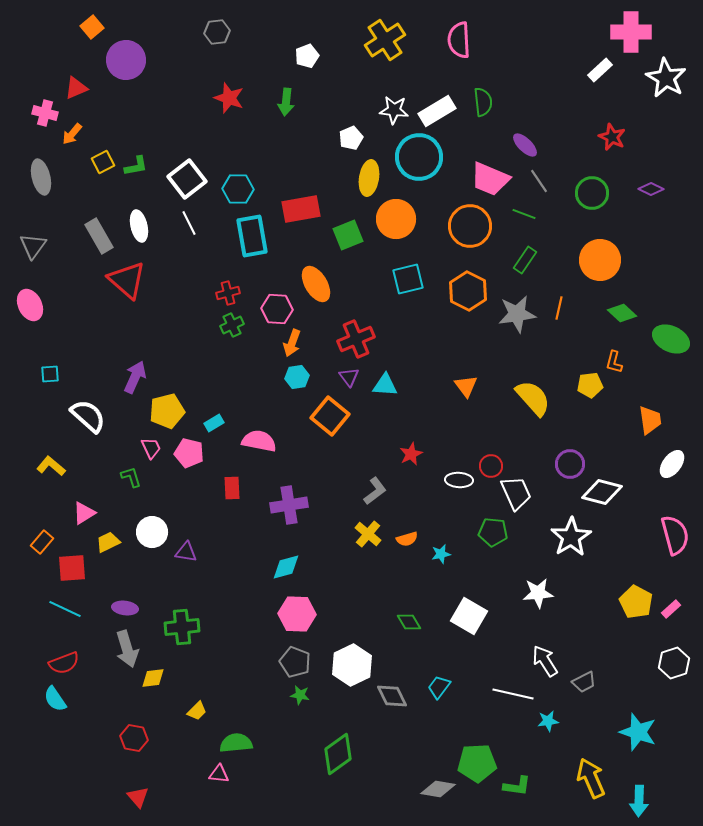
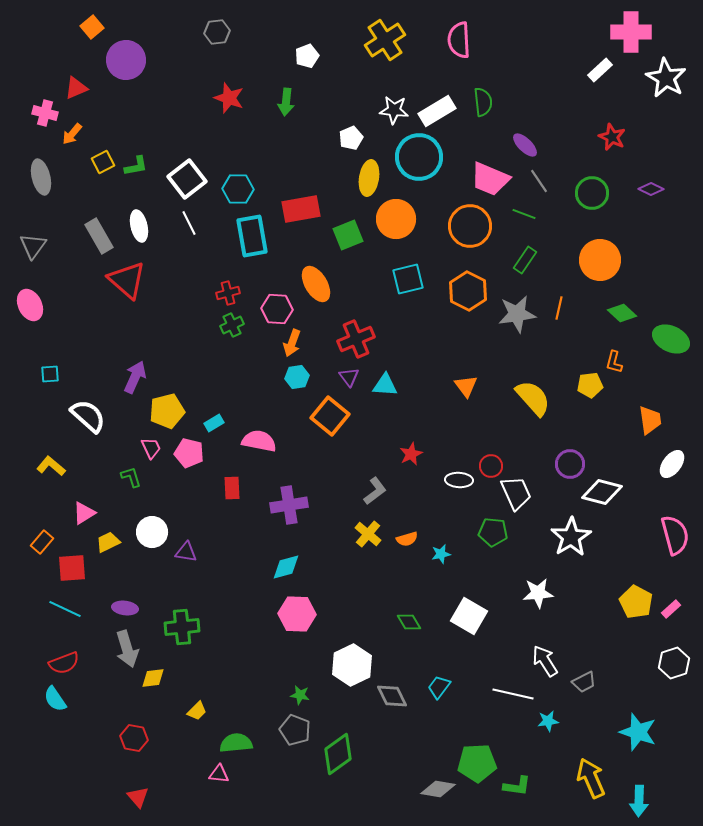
gray pentagon at (295, 662): moved 68 px down
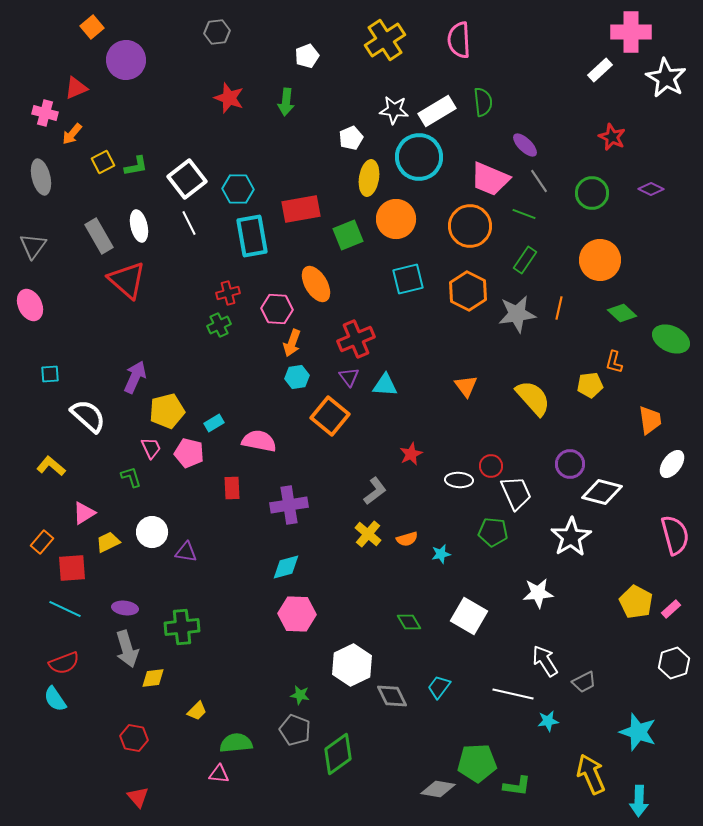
green cross at (232, 325): moved 13 px left
yellow arrow at (591, 778): moved 4 px up
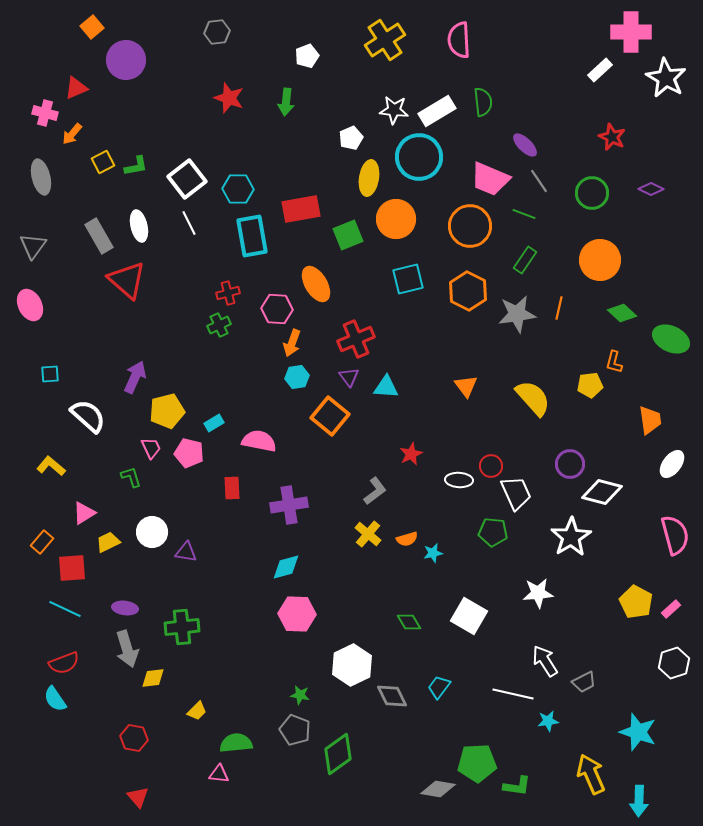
cyan triangle at (385, 385): moved 1 px right, 2 px down
cyan star at (441, 554): moved 8 px left, 1 px up
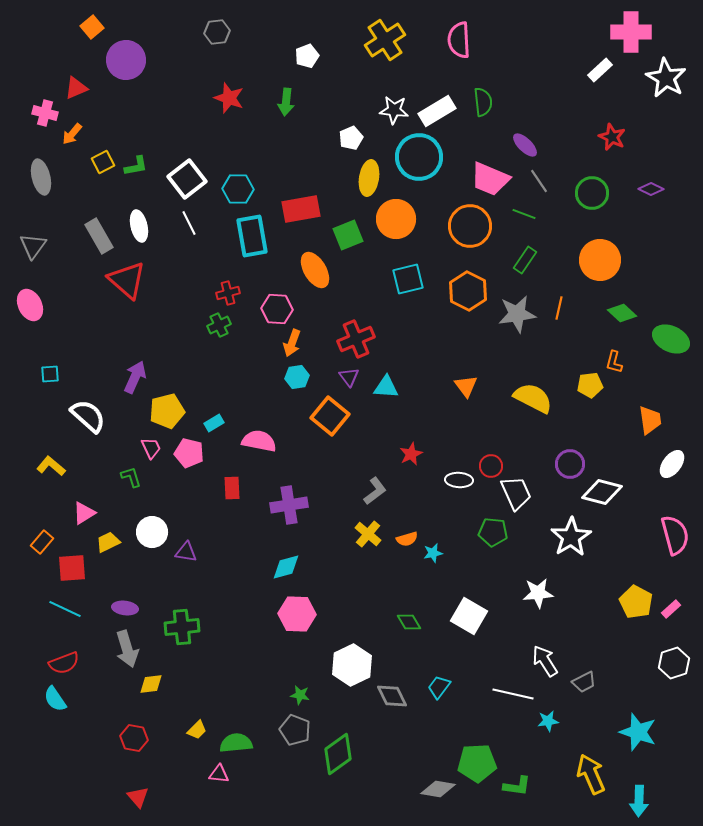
orange ellipse at (316, 284): moved 1 px left, 14 px up
yellow semicircle at (533, 398): rotated 21 degrees counterclockwise
yellow diamond at (153, 678): moved 2 px left, 6 px down
yellow trapezoid at (197, 711): moved 19 px down
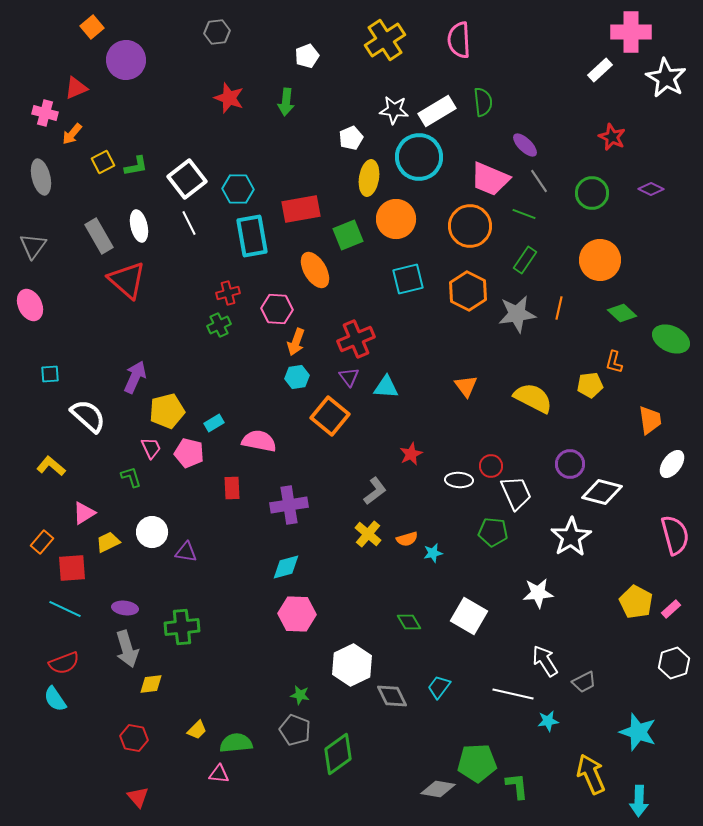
orange arrow at (292, 343): moved 4 px right, 1 px up
green L-shape at (517, 786): rotated 104 degrees counterclockwise
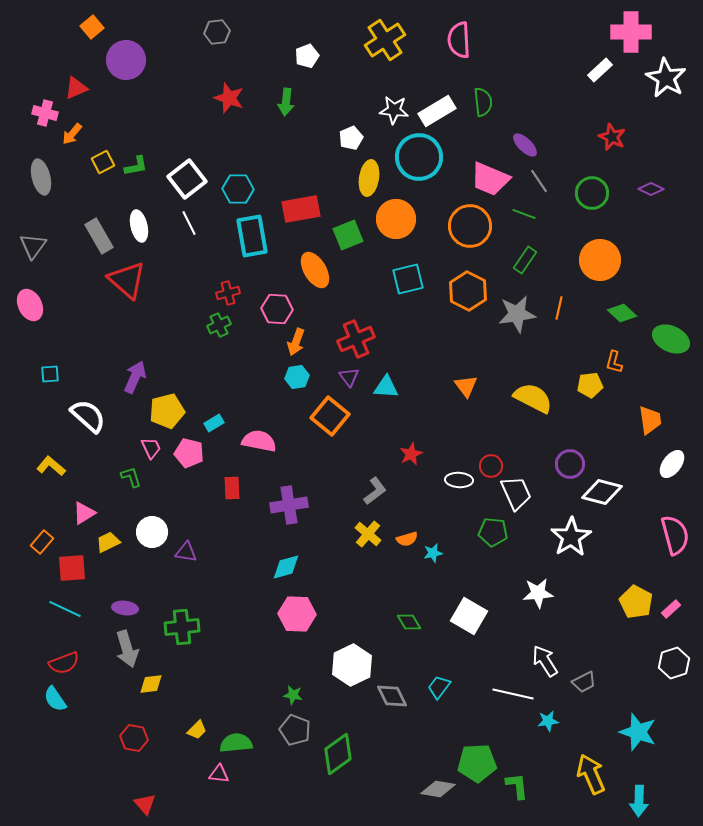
green star at (300, 695): moved 7 px left
red triangle at (138, 797): moved 7 px right, 7 px down
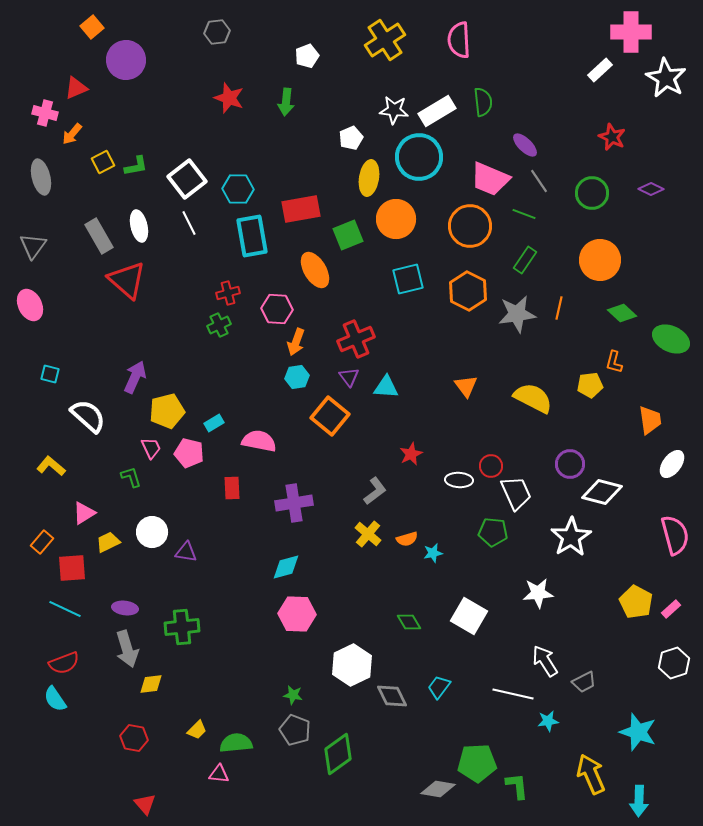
cyan square at (50, 374): rotated 18 degrees clockwise
purple cross at (289, 505): moved 5 px right, 2 px up
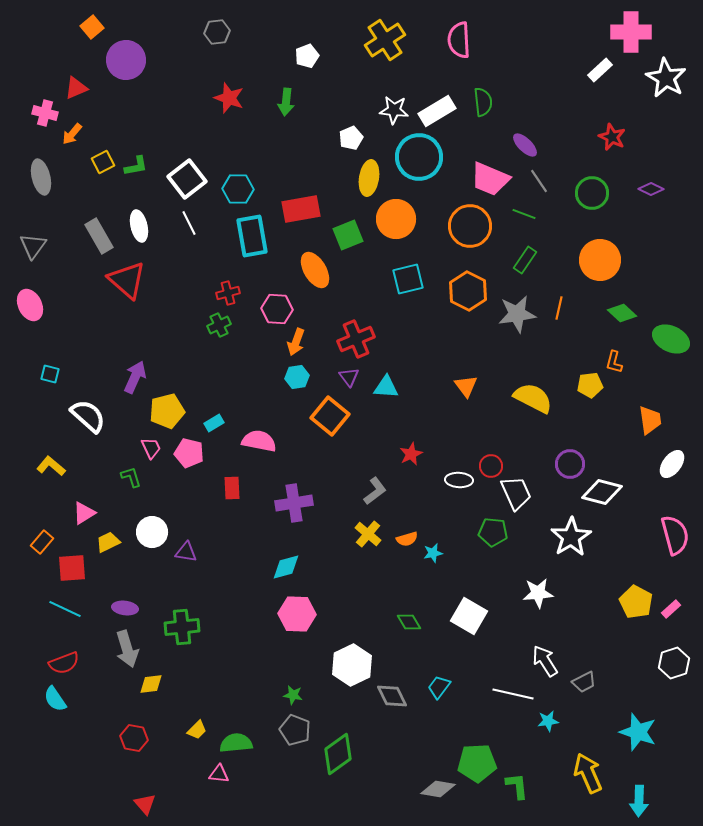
yellow arrow at (591, 774): moved 3 px left, 1 px up
